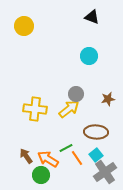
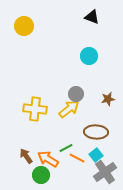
orange line: rotated 28 degrees counterclockwise
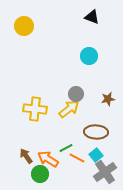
green circle: moved 1 px left, 1 px up
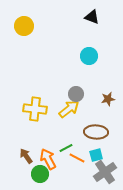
cyan square: rotated 24 degrees clockwise
orange arrow: rotated 30 degrees clockwise
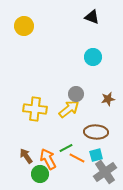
cyan circle: moved 4 px right, 1 px down
